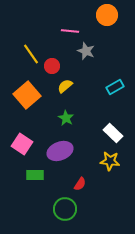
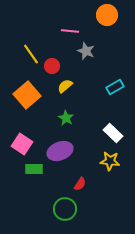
green rectangle: moved 1 px left, 6 px up
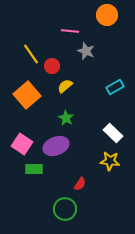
purple ellipse: moved 4 px left, 5 px up
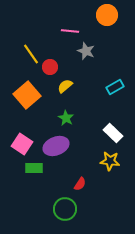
red circle: moved 2 px left, 1 px down
green rectangle: moved 1 px up
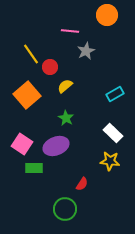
gray star: rotated 24 degrees clockwise
cyan rectangle: moved 7 px down
red semicircle: moved 2 px right
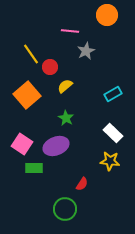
cyan rectangle: moved 2 px left
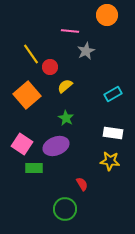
white rectangle: rotated 36 degrees counterclockwise
red semicircle: rotated 64 degrees counterclockwise
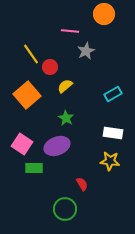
orange circle: moved 3 px left, 1 px up
purple ellipse: moved 1 px right
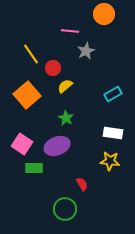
red circle: moved 3 px right, 1 px down
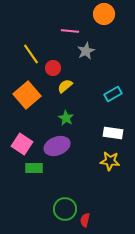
red semicircle: moved 3 px right, 36 px down; rotated 136 degrees counterclockwise
